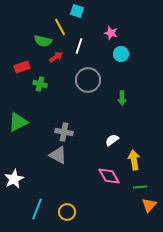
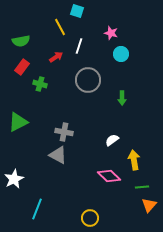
green semicircle: moved 22 px left; rotated 24 degrees counterclockwise
red rectangle: rotated 35 degrees counterclockwise
pink diamond: rotated 15 degrees counterclockwise
green line: moved 2 px right
yellow circle: moved 23 px right, 6 px down
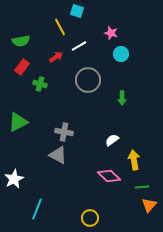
white line: rotated 42 degrees clockwise
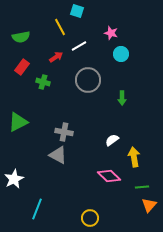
green semicircle: moved 4 px up
green cross: moved 3 px right, 2 px up
yellow arrow: moved 3 px up
